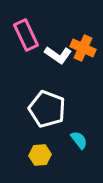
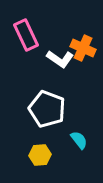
white L-shape: moved 2 px right, 4 px down
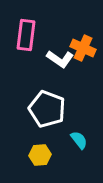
pink rectangle: rotated 32 degrees clockwise
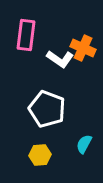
cyan semicircle: moved 5 px right, 4 px down; rotated 114 degrees counterclockwise
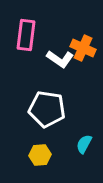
white pentagon: rotated 12 degrees counterclockwise
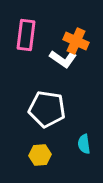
orange cross: moved 7 px left, 7 px up
white L-shape: moved 3 px right
cyan semicircle: rotated 36 degrees counterclockwise
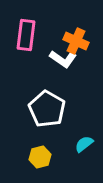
white pentagon: rotated 21 degrees clockwise
cyan semicircle: rotated 60 degrees clockwise
yellow hexagon: moved 2 px down; rotated 10 degrees counterclockwise
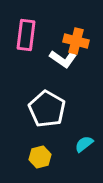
orange cross: rotated 10 degrees counterclockwise
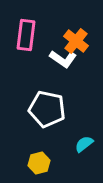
orange cross: rotated 25 degrees clockwise
white pentagon: rotated 18 degrees counterclockwise
yellow hexagon: moved 1 px left, 6 px down
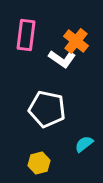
white L-shape: moved 1 px left
